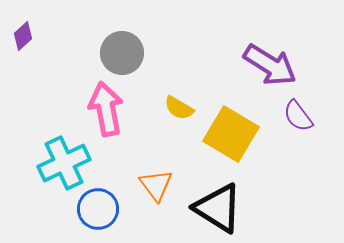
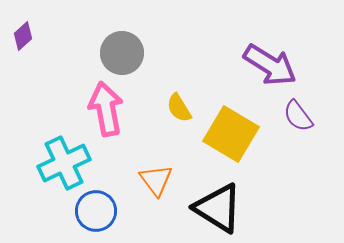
yellow semicircle: rotated 28 degrees clockwise
orange triangle: moved 5 px up
blue circle: moved 2 px left, 2 px down
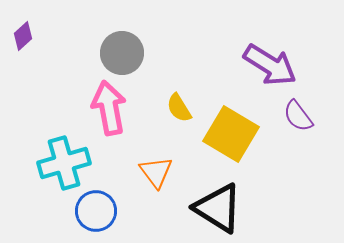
pink arrow: moved 3 px right, 1 px up
cyan cross: rotated 9 degrees clockwise
orange triangle: moved 8 px up
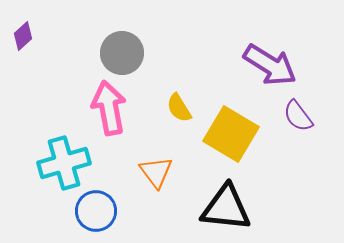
black triangle: moved 8 px right; rotated 26 degrees counterclockwise
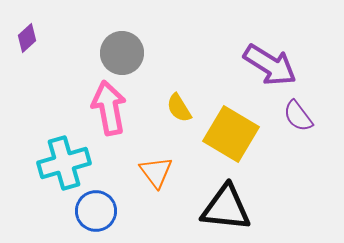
purple diamond: moved 4 px right, 2 px down
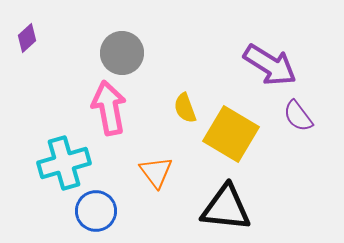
yellow semicircle: moved 6 px right; rotated 12 degrees clockwise
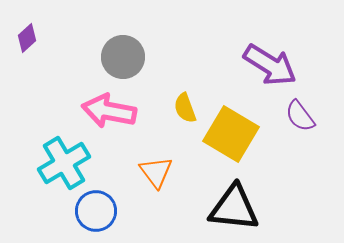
gray circle: moved 1 px right, 4 px down
pink arrow: moved 3 px down; rotated 68 degrees counterclockwise
purple semicircle: moved 2 px right
cyan cross: rotated 15 degrees counterclockwise
black triangle: moved 8 px right
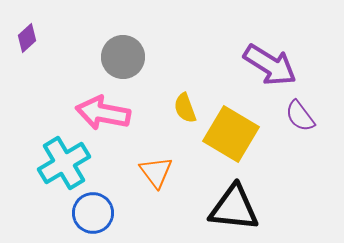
pink arrow: moved 6 px left, 2 px down
blue circle: moved 3 px left, 2 px down
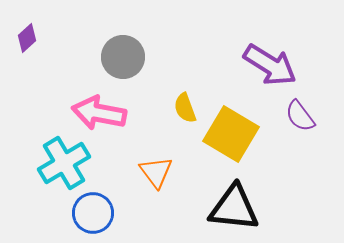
pink arrow: moved 4 px left
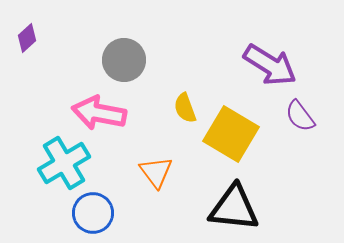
gray circle: moved 1 px right, 3 px down
